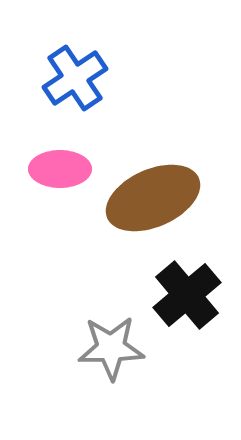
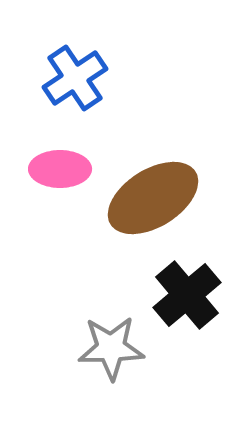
brown ellipse: rotated 8 degrees counterclockwise
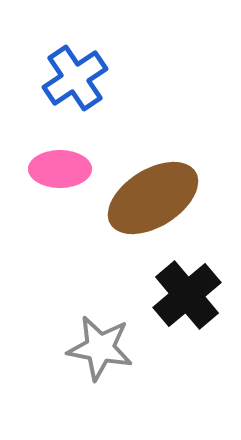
gray star: moved 11 px left; rotated 12 degrees clockwise
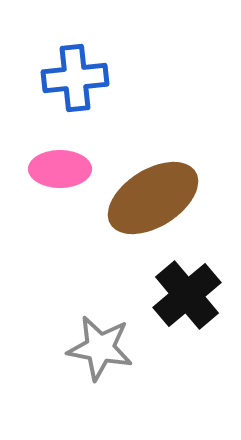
blue cross: rotated 28 degrees clockwise
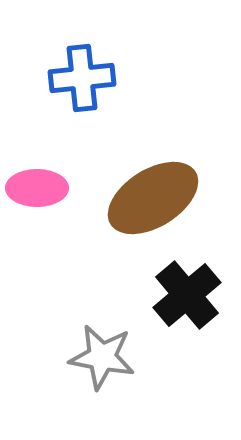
blue cross: moved 7 px right
pink ellipse: moved 23 px left, 19 px down
gray star: moved 2 px right, 9 px down
